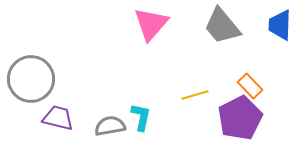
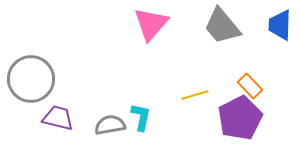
gray semicircle: moved 1 px up
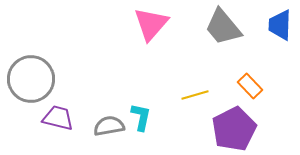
gray trapezoid: moved 1 px right, 1 px down
purple pentagon: moved 6 px left, 11 px down
gray semicircle: moved 1 px left, 1 px down
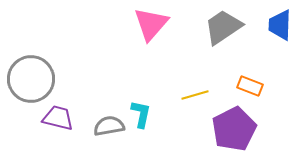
gray trapezoid: rotated 96 degrees clockwise
orange rectangle: rotated 25 degrees counterclockwise
cyan L-shape: moved 3 px up
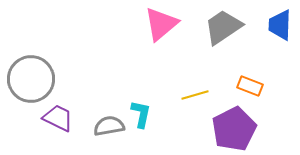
pink triangle: moved 10 px right; rotated 9 degrees clockwise
purple trapezoid: rotated 12 degrees clockwise
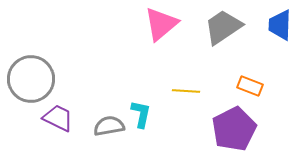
yellow line: moved 9 px left, 4 px up; rotated 20 degrees clockwise
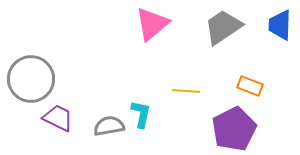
pink triangle: moved 9 px left
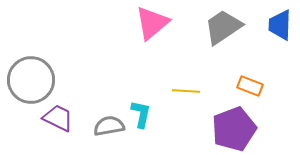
pink triangle: moved 1 px up
gray circle: moved 1 px down
purple pentagon: rotated 6 degrees clockwise
